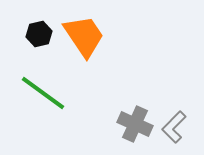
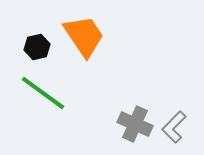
black hexagon: moved 2 px left, 13 px down
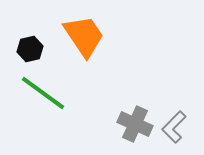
black hexagon: moved 7 px left, 2 px down
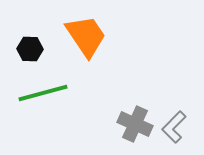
orange trapezoid: moved 2 px right
black hexagon: rotated 15 degrees clockwise
green line: rotated 51 degrees counterclockwise
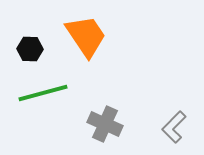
gray cross: moved 30 px left
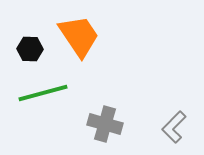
orange trapezoid: moved 7 px left
gray cross: rotated 8 degrees counterclockwise
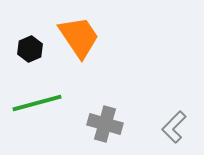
orange trapezoid: moved 1 px down
black hexagon: rotated 25 degrees counterclockwise
green line: moved 6 px left, 10 px down
